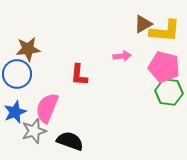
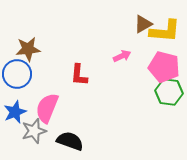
pink arrow: rotated 18 degrees counterclockwise
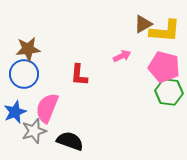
blue circle: moved 7 px right
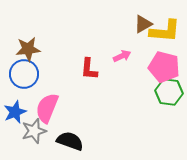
red L-shape: moved 10 px right, 6 px up
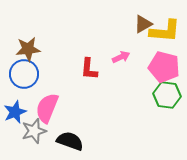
pink arrow: moved 1 px left, 1 px down
green hexagon: moved 2 px left, 3 px down
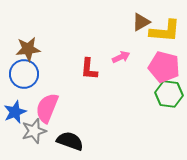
brown triangle: moved 2 px left, 2 px up
green hexagon: moved 2 px right, 1 px up
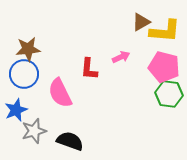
pink semicircle: moved 13 px right, 15 px up; rotated 48 degrees counterclockwise
blue star: moved 1 px right, 2 px up
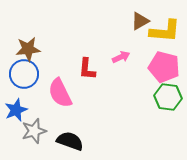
brown triangle: moved 1 px left, 1 px up
red L-shape: moved 2 px left
green hexagon: moved 1 px left, 3 px down
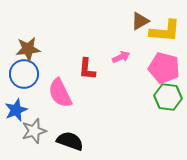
pink pentagon: moved 1 px down
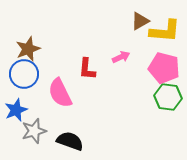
brown star: rotated 15 degrees counterclockwise
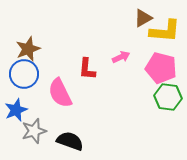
brown triangle: moved 3 px right, 3 px up
pink pentagon: moved 3 px left
